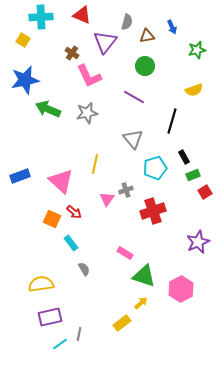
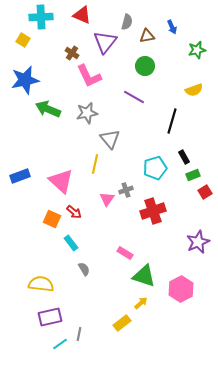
gray triangle at (133, 139): moved 23 px left
yellow semicircle at (41, 284): rotated 15 degrees clockwise
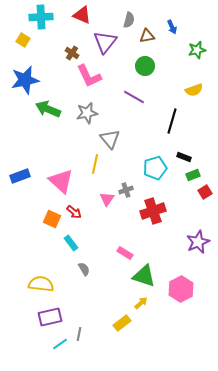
gray semicircle at (127, 22): moved 2 px right, 2 px up
black rectangle at (184, 157): rotated 40 degrees counterclockwise
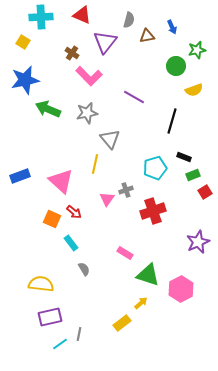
yellow square at (23, 40): moved 2 px down
green circle at (145, 66): moved 31 px right
pink L-shape at (89, 76): rotated 20 degrees counterclockwise
green triangle at (144, 276): moved 4 px right, 1 px up
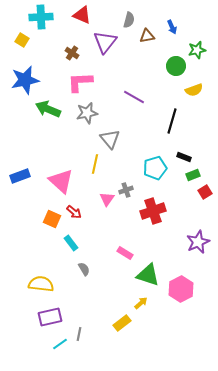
yellow square at (23, 42): moved 1 px left, 2 px up
pink L-shape at (89, 76): moved 9 px left, 6 px down; rotated 132 degrees clockwise
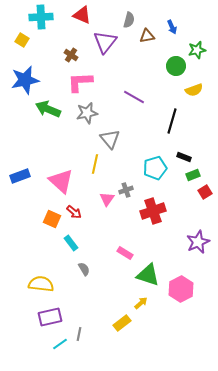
brown cross at (72, 53): moved 1 px left, 2 px down
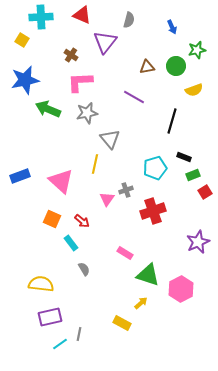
brown triangle at (147, 36): moved 31 px down
red arrow at (74, 212): moved 8 px right, 9 px down
yellow rectangle at (122, 323): rotated 66 degrees clockwise
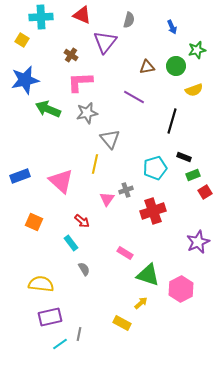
orange square at (52, 219): moved 18 px left, 3 px down
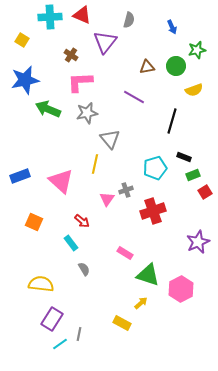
cyan cross at (41, 17): moved 9 px right
purple rectangle at (50, 317): moved 2 px right, 2 px down; rotated 45 degrees counterclockwise
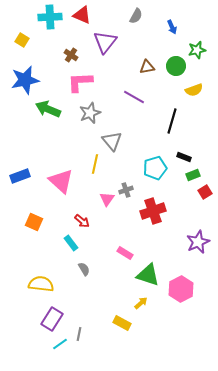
gray semicircle at (129, 20): moved 7 px right, 4 px up; rotated 14 degrees clockwise
gray star at (87, 113): moved 3 px right; rotated 10 degrees counterclockwise
gray triangle at (110, 139): moved 2 px right, 2 px down
